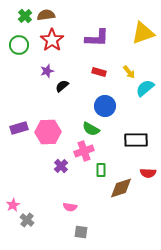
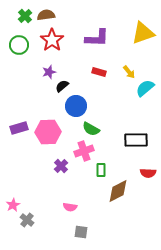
purple star: moved 2 px right, 1 px down
blue circle: moved 29 px left
brown diamond: moved 3 px left, 3 px down; rotated 10 degrees counterclockwise
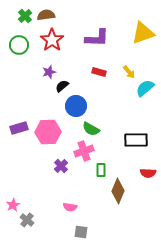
brown diamond: rotated 40 degrees counterclockwise
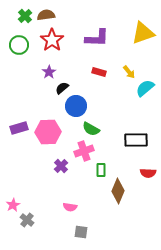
purple star: rotated 16 degrees counterclockwise
black semicircle: moved 2 px down
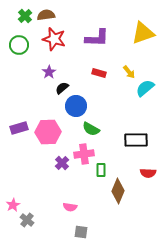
red star: moved 2 px right, 1 px up; rotated 20 degrees counterclockwise
red rectangle: moved 1 px down
pink cross: moved 3 px down; rotated 12 degrees clockwise
purple cross: moved 1 px right, 3 px up
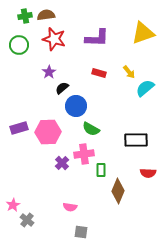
green cross: rotated 32 degrees clockwise
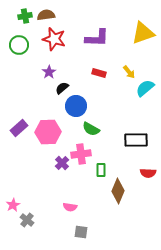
purple rectangle: rotated 24 degrees counterclockwise
pink cross: moved 3 px left
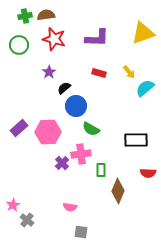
black semicircle: moved 2 px right
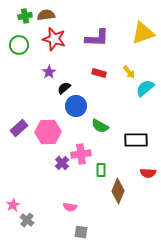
green semicircle: moved 9 px right, 3 px up
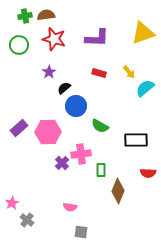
pink star: moved 1 px left, 2 px up
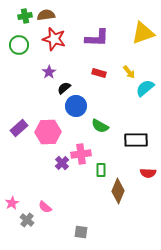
pink semicircle: moved 25 px left; rotated 32 degrees clockwise
